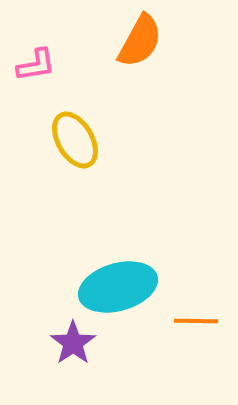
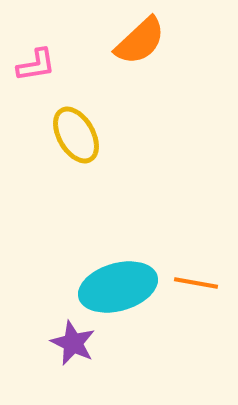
orange semicircle: rotated 18 degrees clockwise
yellow ellipse: moved 1 px right, 5 px up
orange line: moved 38 px up; rotated 9 degrees clockwise
purple star: rotated 12 degrees counterclockwise
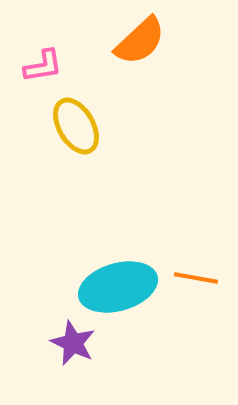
pink L-shape: moved 7 px right, 1 px down
yellow ellipse: moved 9 px up
orange line: moved 5 px up
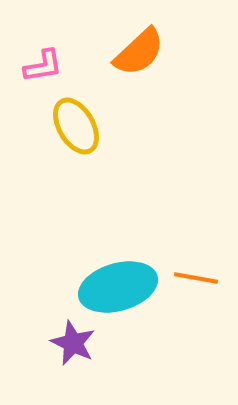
orange semicircle: moved 1 px left, 11 px down
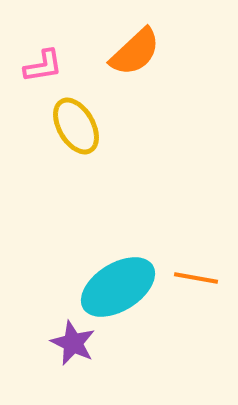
orange semicircle: moved 4 px left
cyan ellipse: rotated 16 degrees counterclockwise
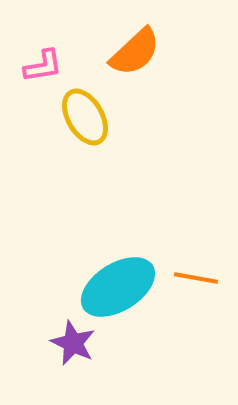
yellow ellipse: moved 9 px right, 9 px up
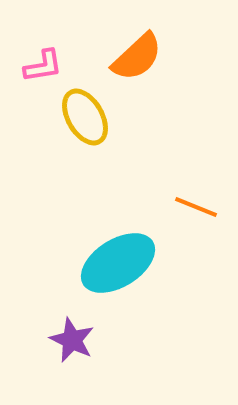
orange semicircle: moved 2 px right, 5 px down
orange line: moved 71 px up; rotated 12 degrees clockwise
cyan ellipse: moved 24 px up
purple star: moved 1 px left, 3 px up
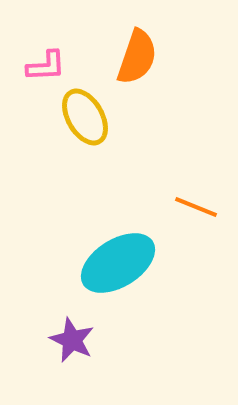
orange semicircle: rotated 28 degrees counterclockwise
pink L-shape: moved 3 px right; rotated 6 degrees clockwise
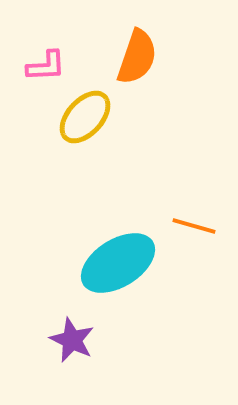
yellow ellipse: rotated 72 degrees clockwise
orange line: moved 2 px left, 19 px down; rotated 6 degrees counterclockwise
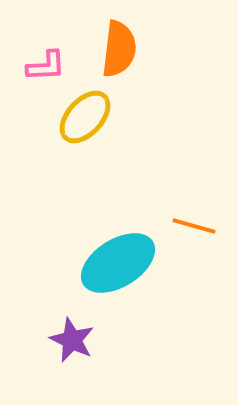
orange semicircle: moved 18 px left, 8 px up; rotated 12 degrees counterclockwise
